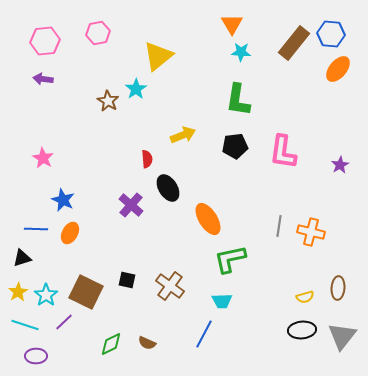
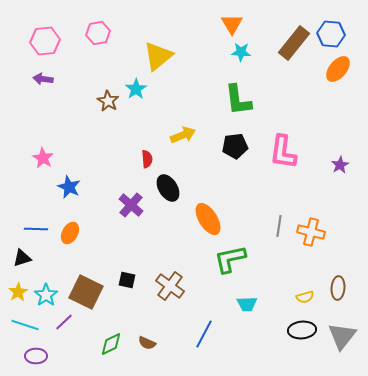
green L-shape at (238, 100): rotated 16 degrees counterclockwise
blue star at (63, 200): moved 6 px right, 13 px up
cyan trapezoid at (222, 301): moved 25 px right, 3 px down
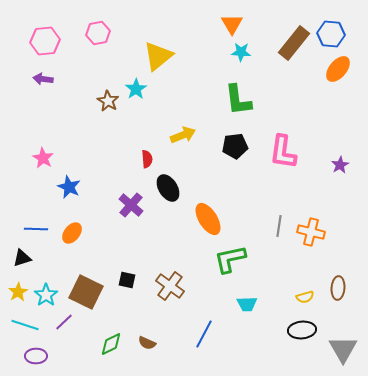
orange ellipse at (70, 233): moved 2 px right; rotated 10 degrees clockwise
gray triangle at (342, 336): moved 1 px right, 13 px down; rotated 8 degrees counterclockwise
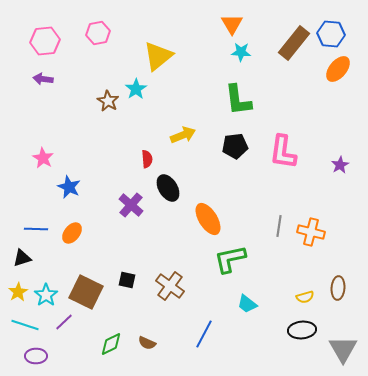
cyan trapezoid at (247, 304): rotated 40 degrees clockwise
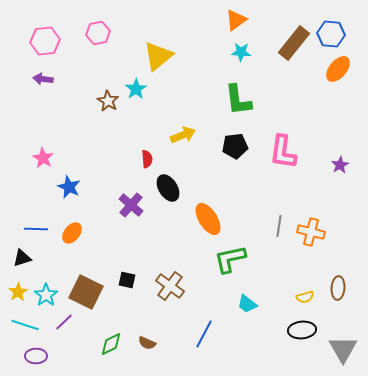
orange triangle at (232, 24): moved 4 px right, 4 px up; rotated 25 degrees clockwise
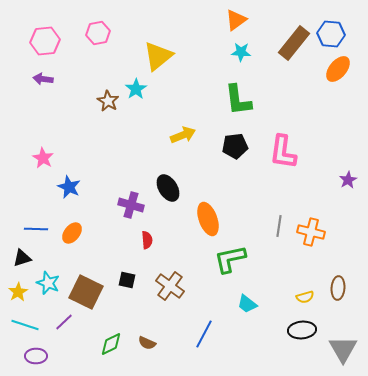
red semicircle at (147, 159): moved 81 px down
purple star at (340, 165): moved 8 px right, 15 px down
purple cross at (131, 205): rotated 25 degrees counterclockwise
orange ellipse at (208, 219): rotated 12 degrees clockwise
cyan star at (46, 295): moved 2 px right, 12 px up; rotated 15 degrees counterclockwise
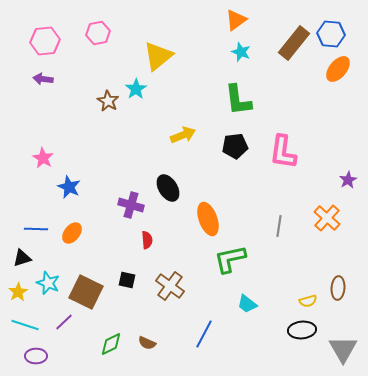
cyan star at (241, 52): rotated 18 degrees clockwise
orange cross at (311, 232): moved 16 px right, 14 px up; rotated 28 degrees clockwise
yellow semicircle at (305, 297): moved 3 px right, 4 px down
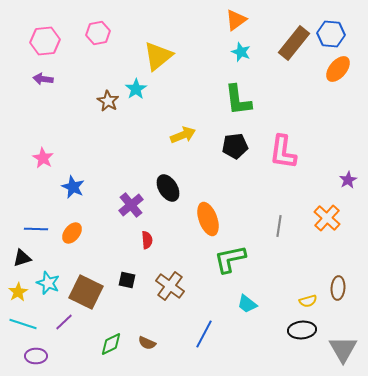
blue star at (69, 187): moved 4 px right
purple cross at (131, 205): rotated 35 degrees clockwise
cyan line at (25, 325): moved 2 px left, 1 px up
